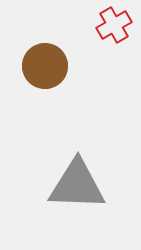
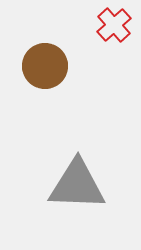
red cross: rotated 12 degrees counterclockwise
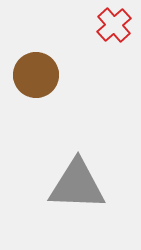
brown circle: moved 9 px left, 9 px down
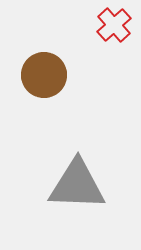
brown circle: moved 8 px right
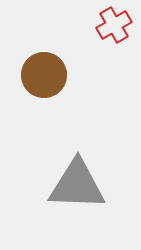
red cross: rotated 12 degrees clockwise
